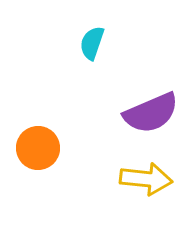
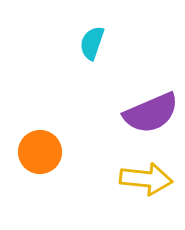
orange circle: moved 2 px right, 4 px down
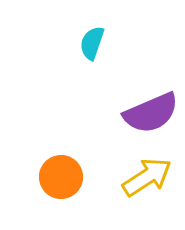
orange circle: moved 21 px right, 25 px down
yellow arrow: moved 1 px right, 2 px up; rotated 39 degrees counterclockwise
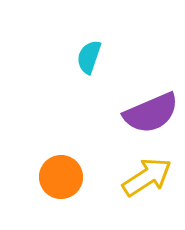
cyan semicircle: moved 3 px left, 14 px down
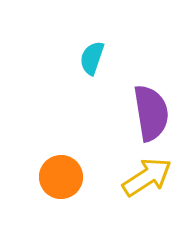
cyan semicircle: moved 3 px right, 1 px down
purple semicircle: rotated 76 degrees counterclockwise
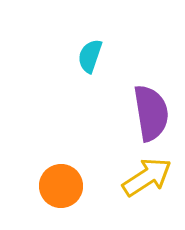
cyan semicircle: moved 2 px left, 2 px up
orange circle: moved 9 px down
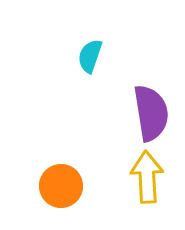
yellow arrow: rotated 60 degrees counterclockwise
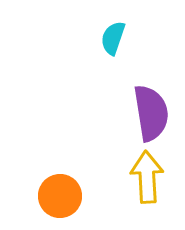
cyan semicircle: moved 23 px right, 18 px up
orange circle: moved 1 px left, 10 px down
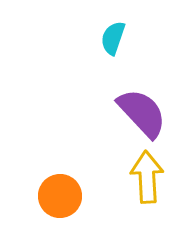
purple semicircle: moved 9 px left; rotated 34 degrees counterclockwise
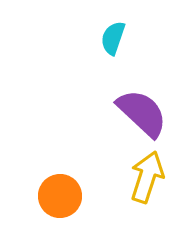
purple semicircle: rotated 4 degrees counterclockwise
yellow arrow: rotated 21 degrees clockwise
